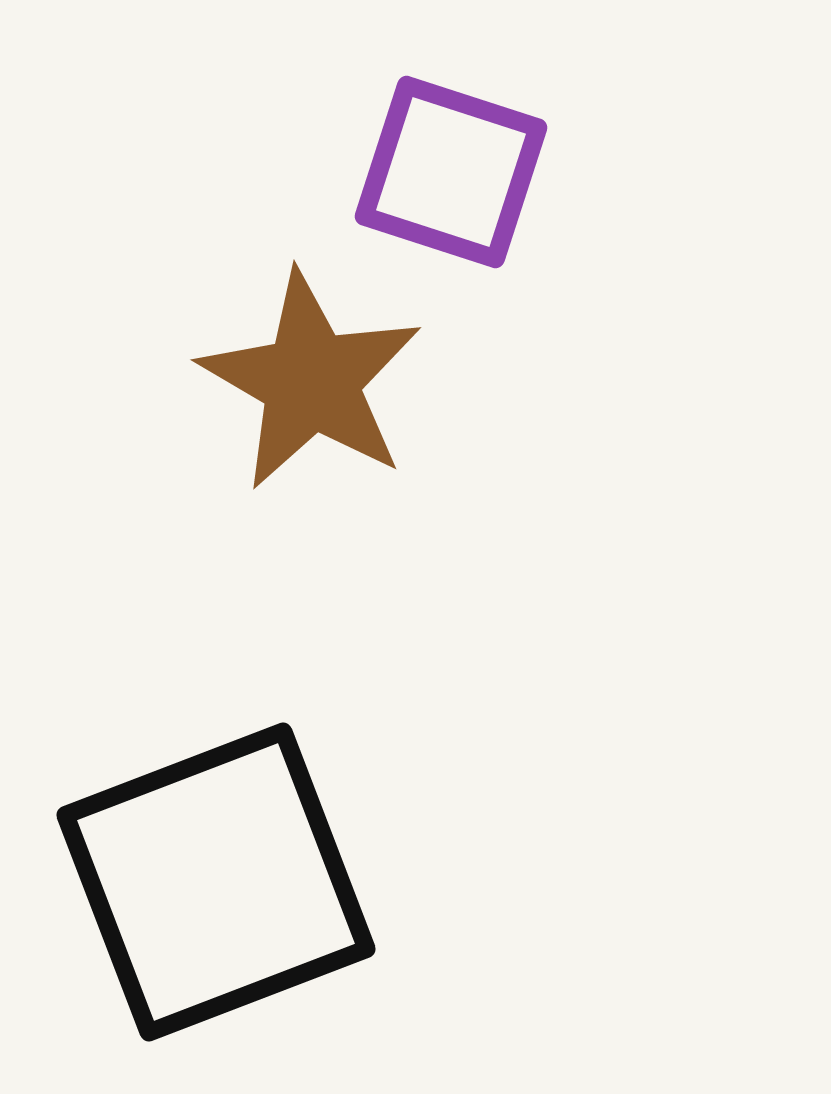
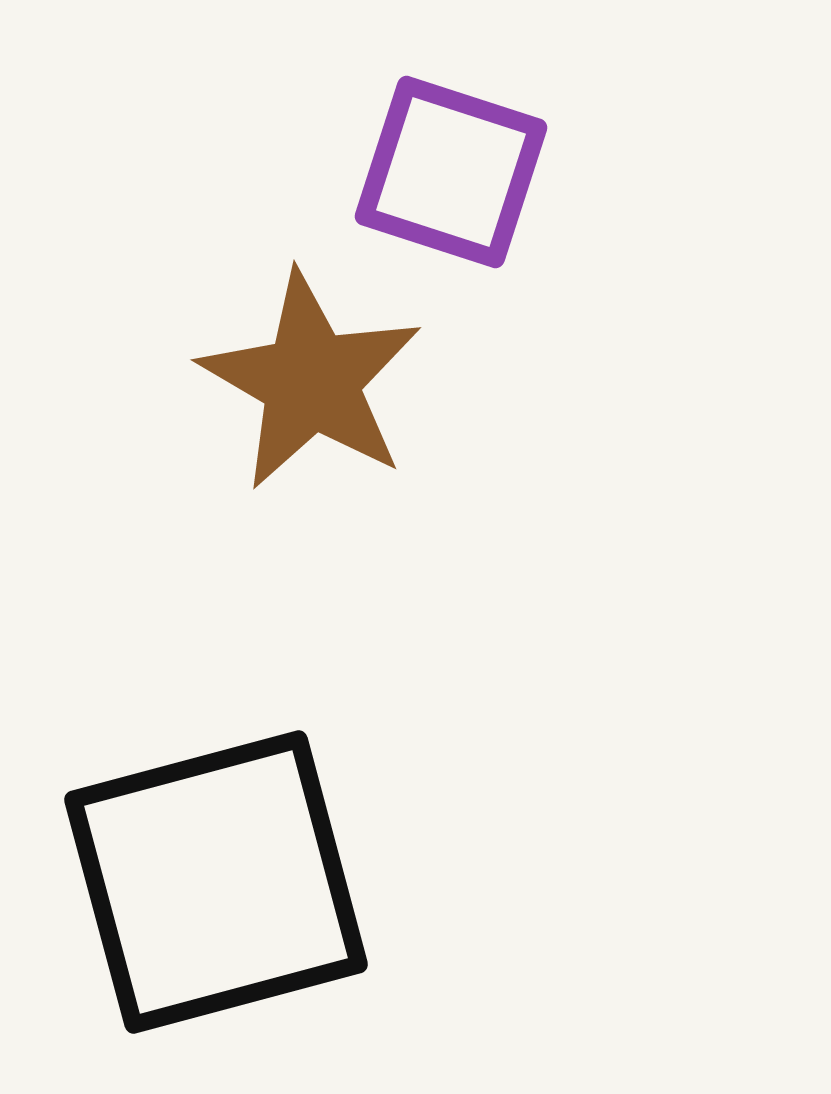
black square: rotated 6 degrees clockwise
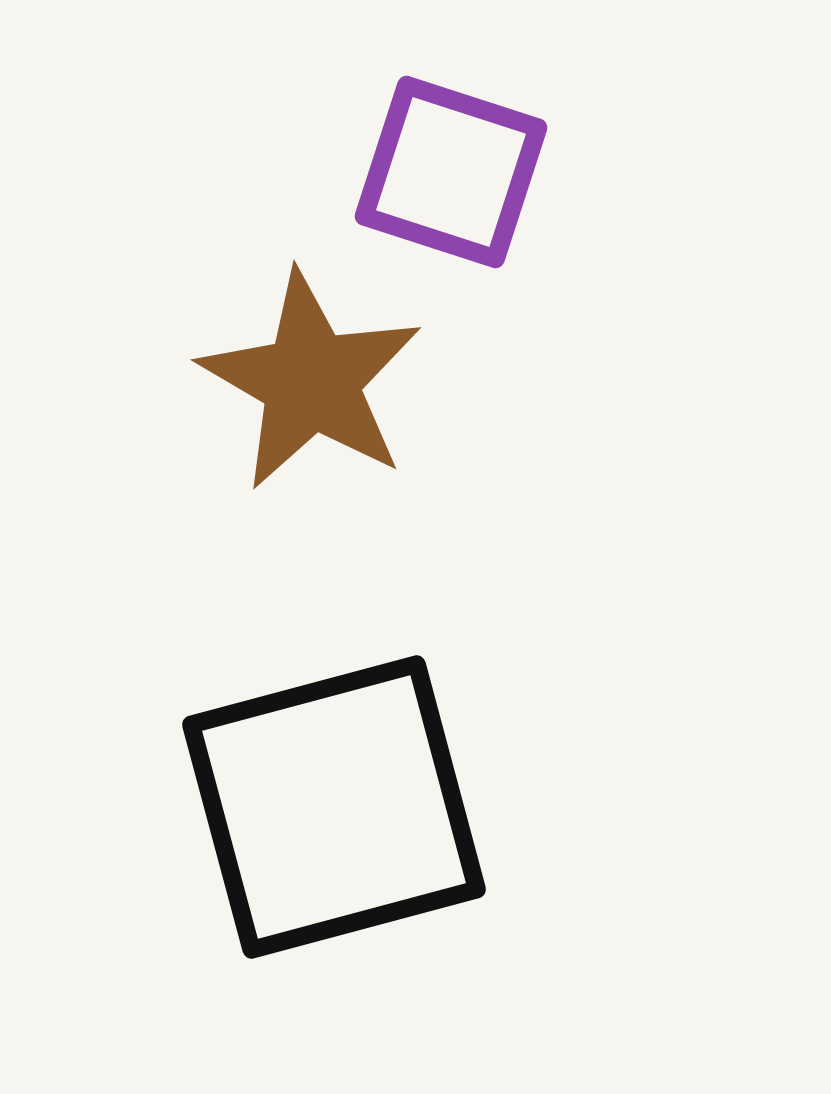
black square: moved 118 px right, 75 px up
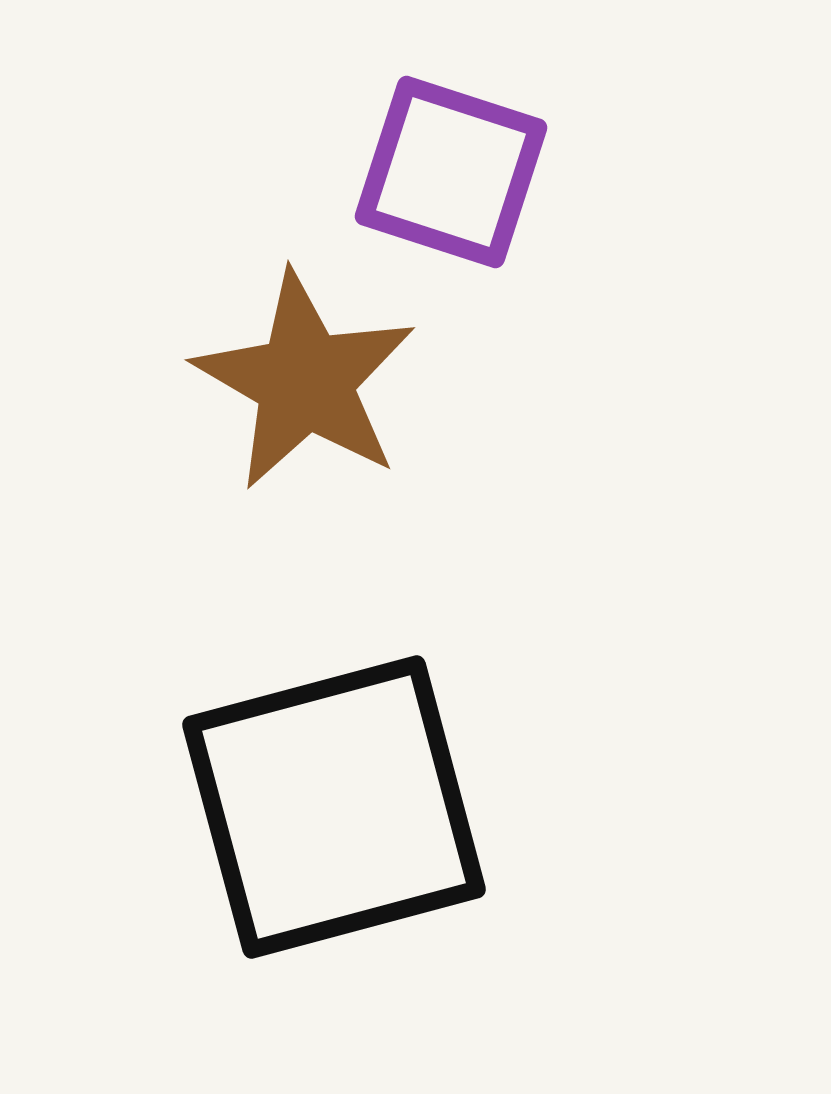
brown star: moved 6 px left
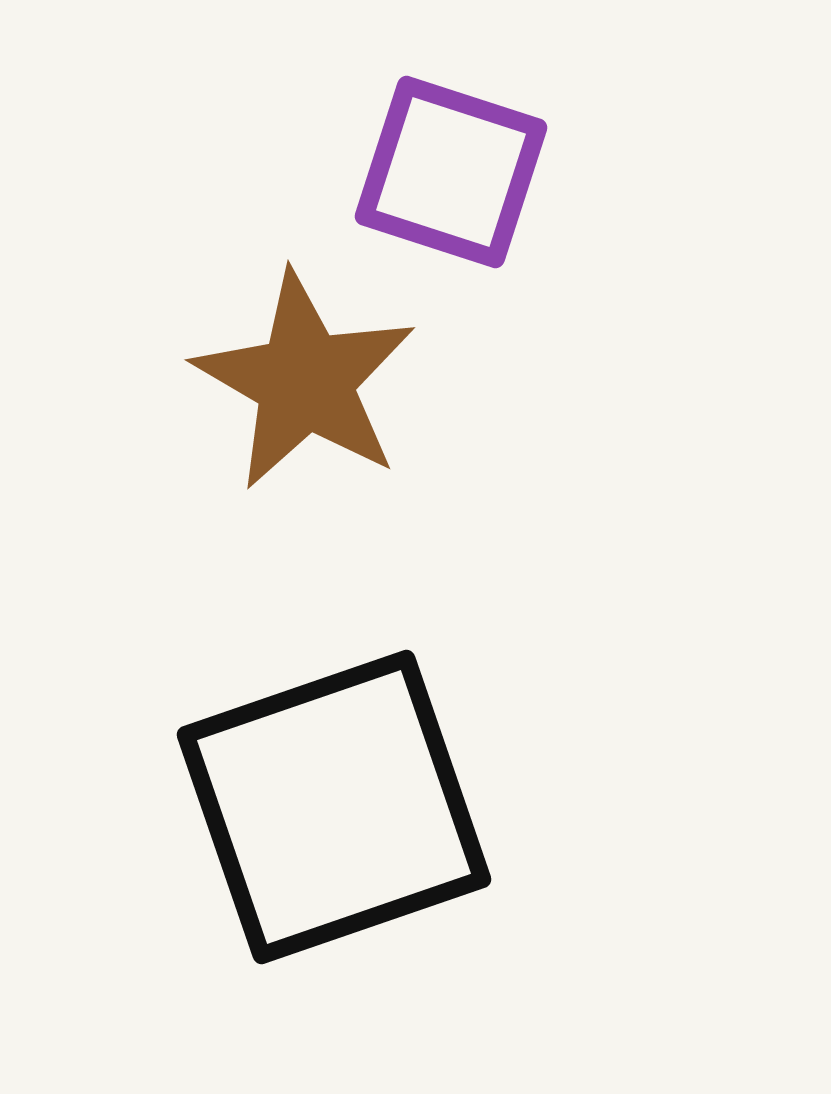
black square: rotated 4 degrees counterclockwise
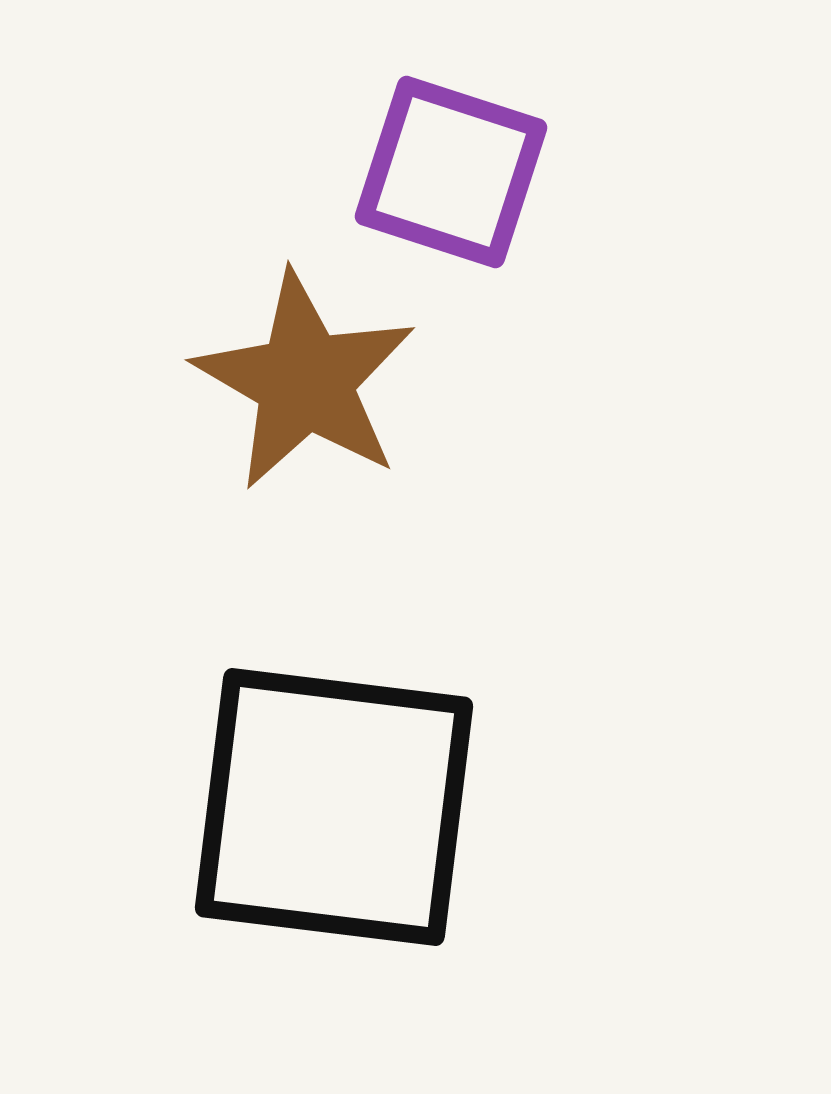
black square: rotated 26 degrees clockwise
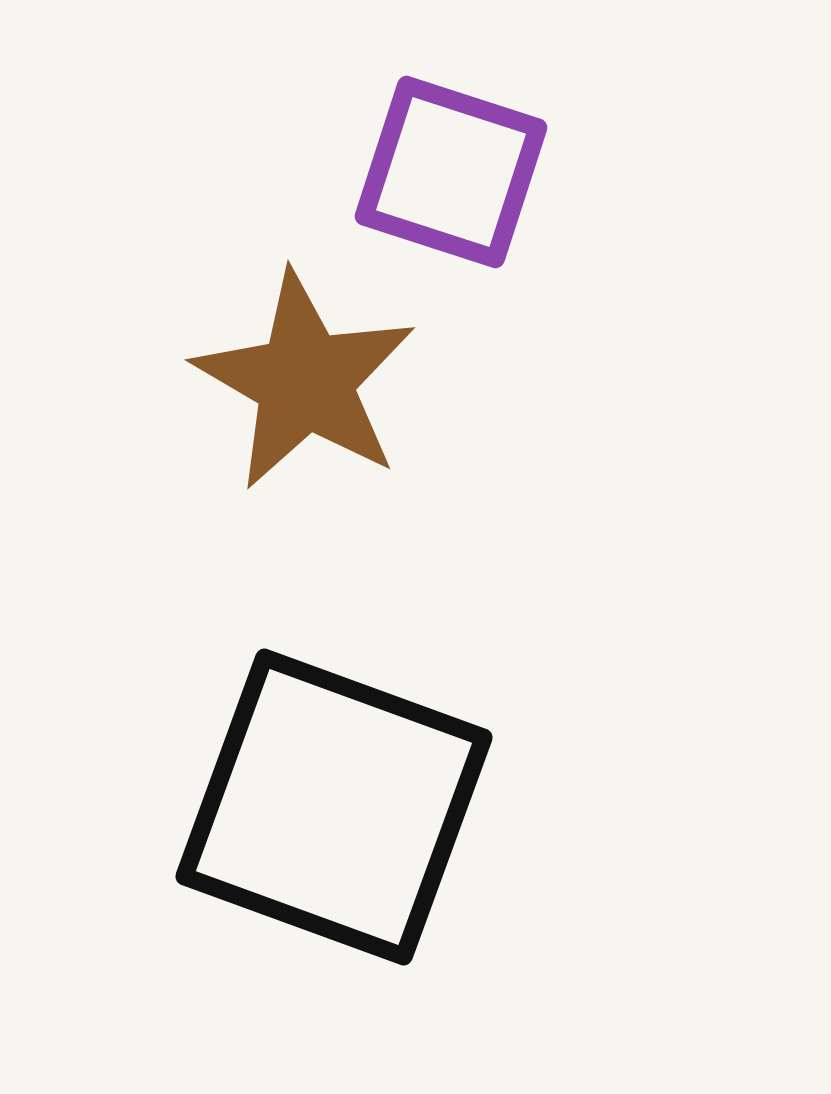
black square: rotated 13 degrees clockwise
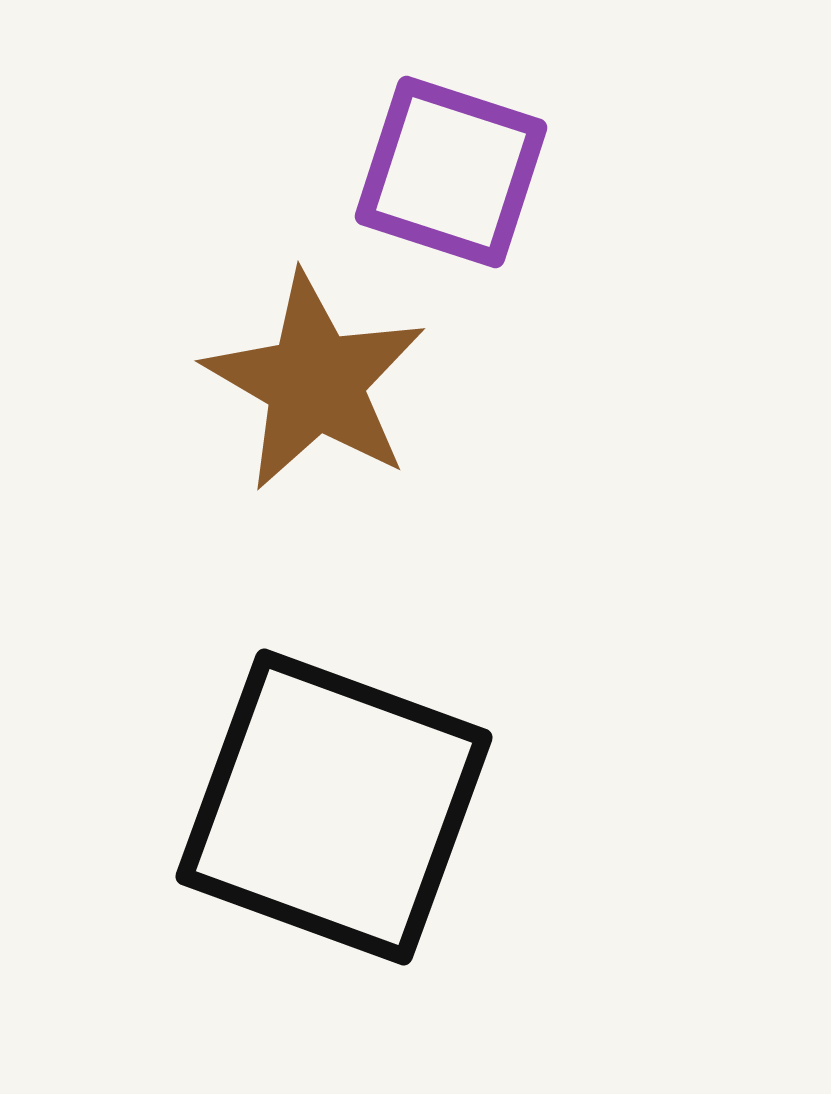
brown star: moved 10 px right, 1 px down
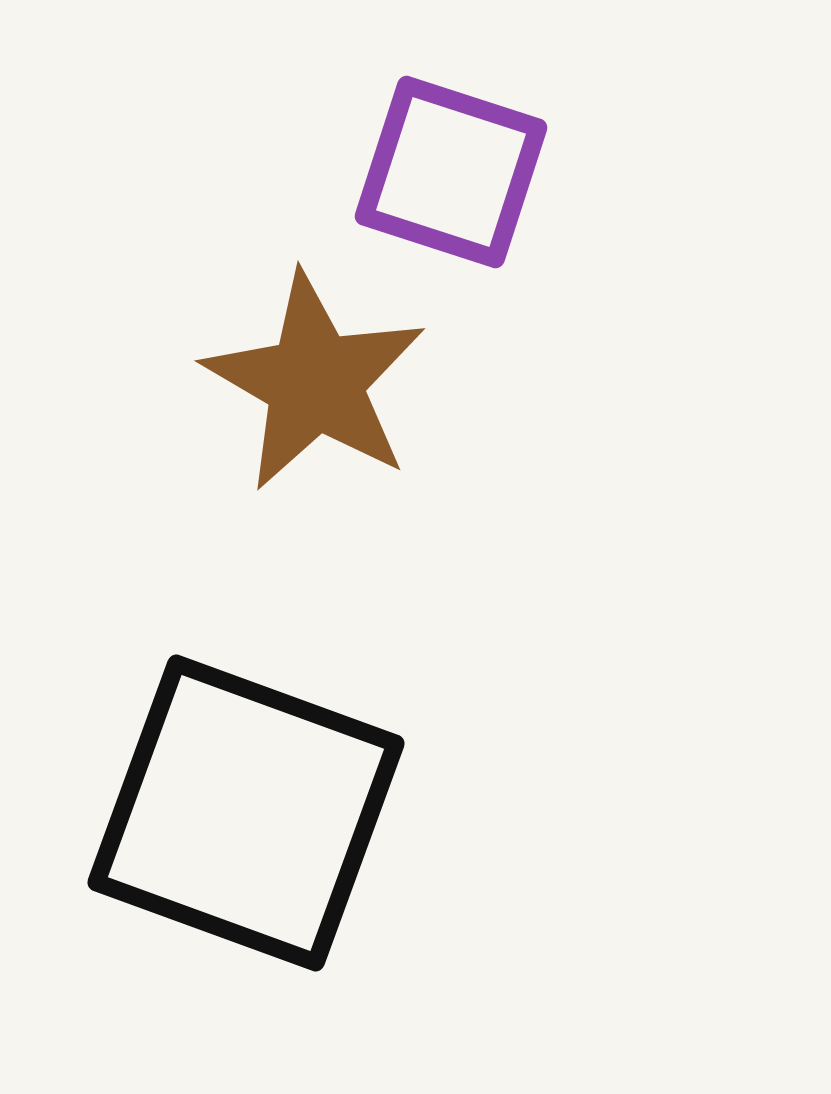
black square: moved 88 px left, 6 px down
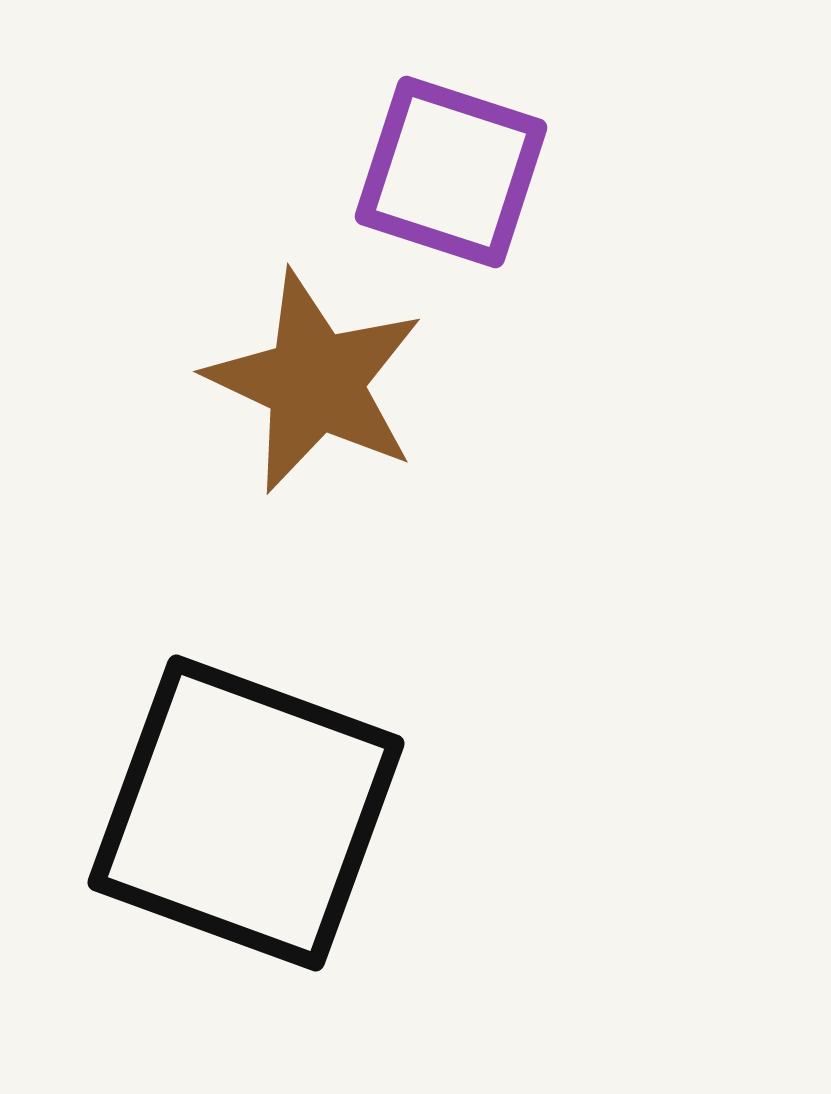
brown star: rotated 5 degrees counterclockwise
